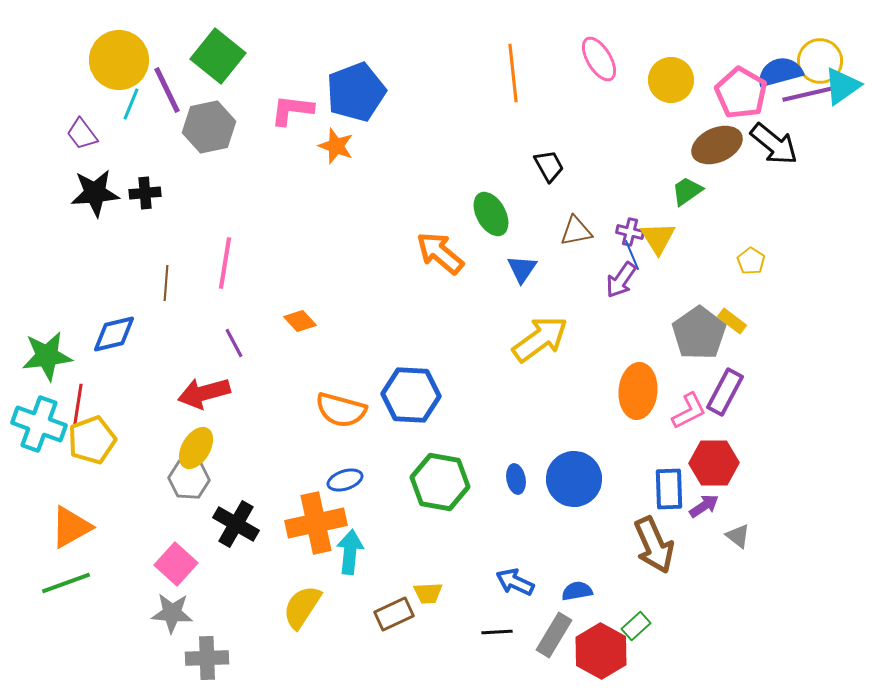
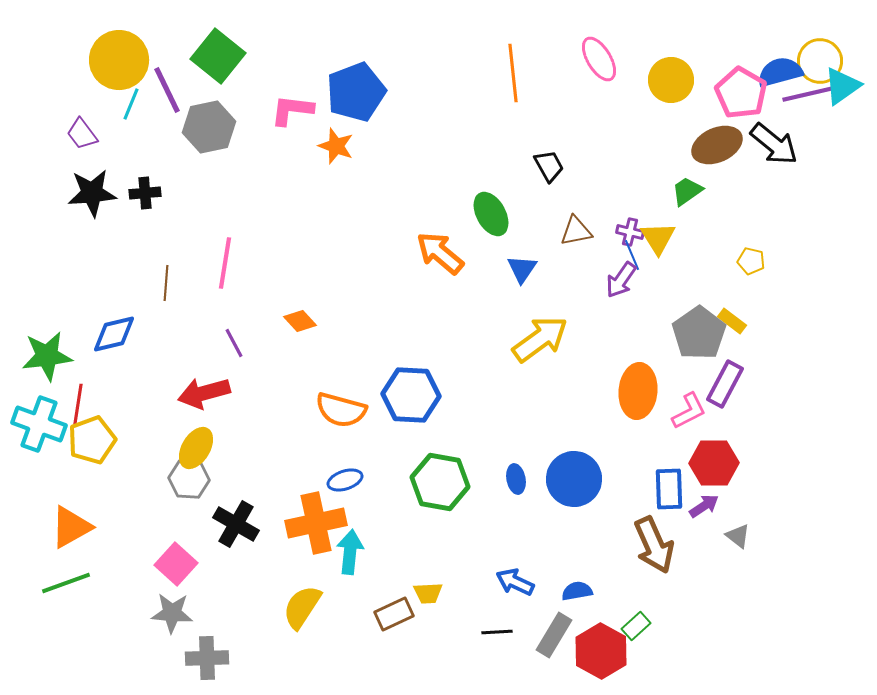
black star at (95, 193): moved 3 px left
yellow pentagon at (751, 261): rotated 20 degrees counterclockwise
purple rectangle at (725, 392): moved 8 px up
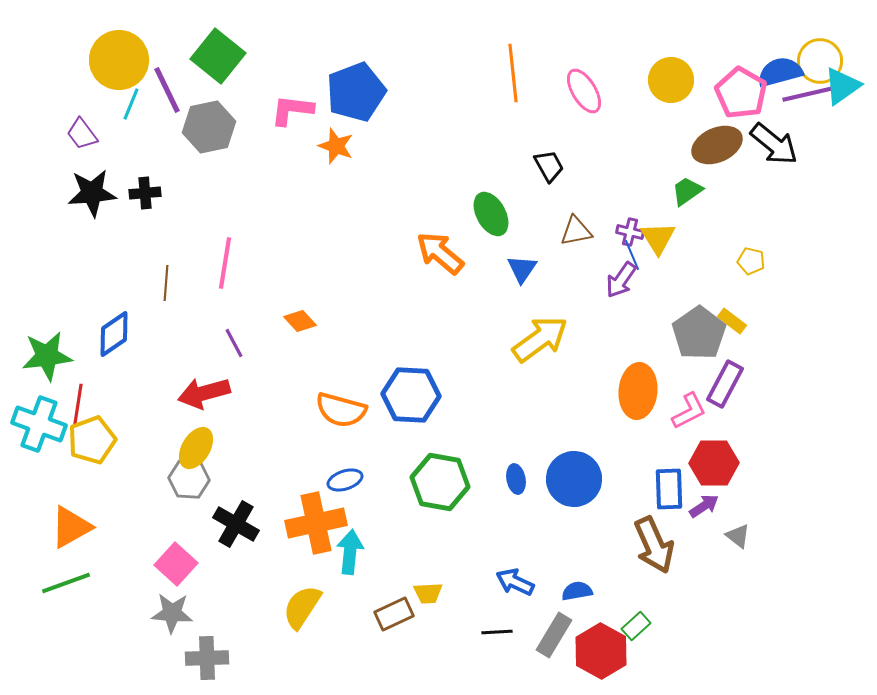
pink ellipse at (599, 59): moved 15 px left, 32 px down
blue diamond at (114, 334): rotated 21 degrees counterclockwise
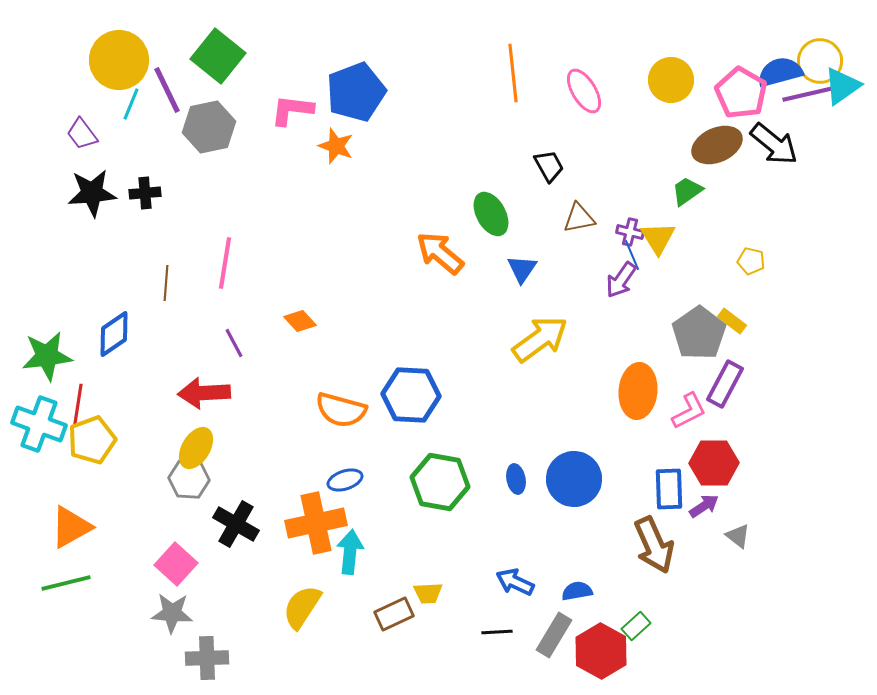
brown triangle at (576, 231): moved 3 px right, 13 px up
red arrow at (204, 393): rotated 12 degrees clockwise
green line at (66, 583): rotated 6 degrees clockwise
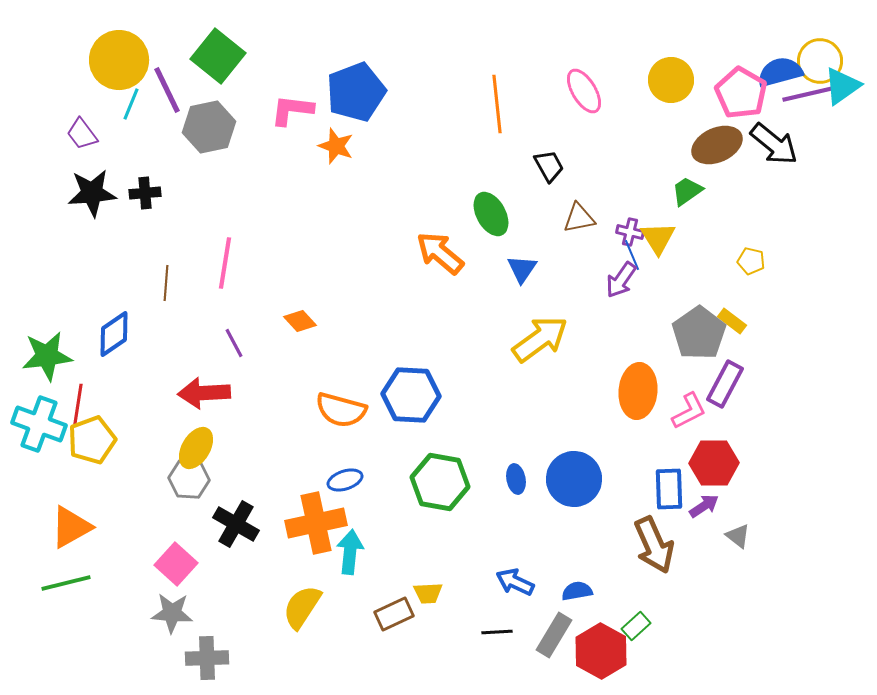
orange line at (513, 73): moved 16 px left, 31 px down
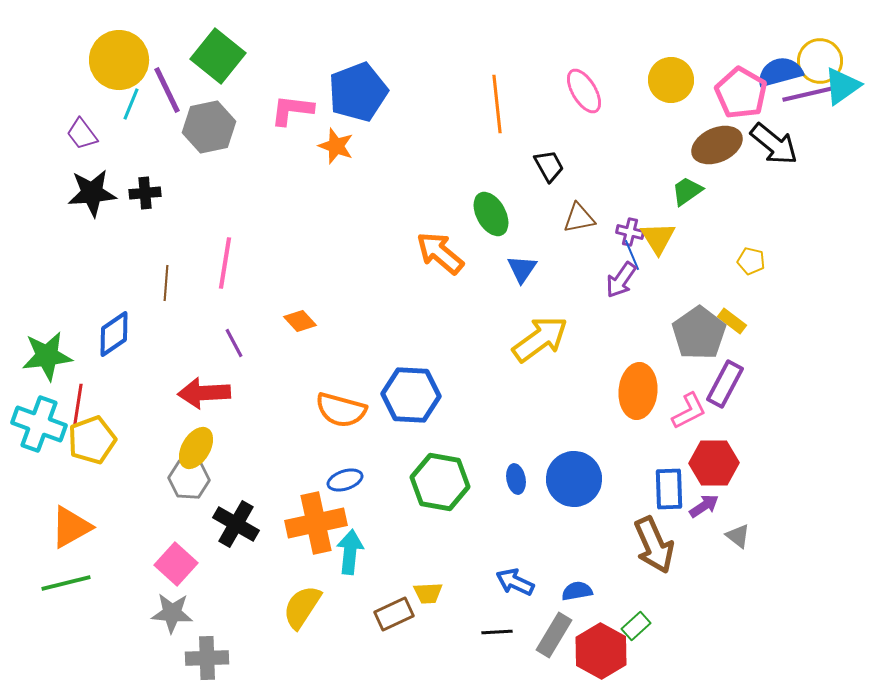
blue pentagon at (356, 92): moved 2 px right
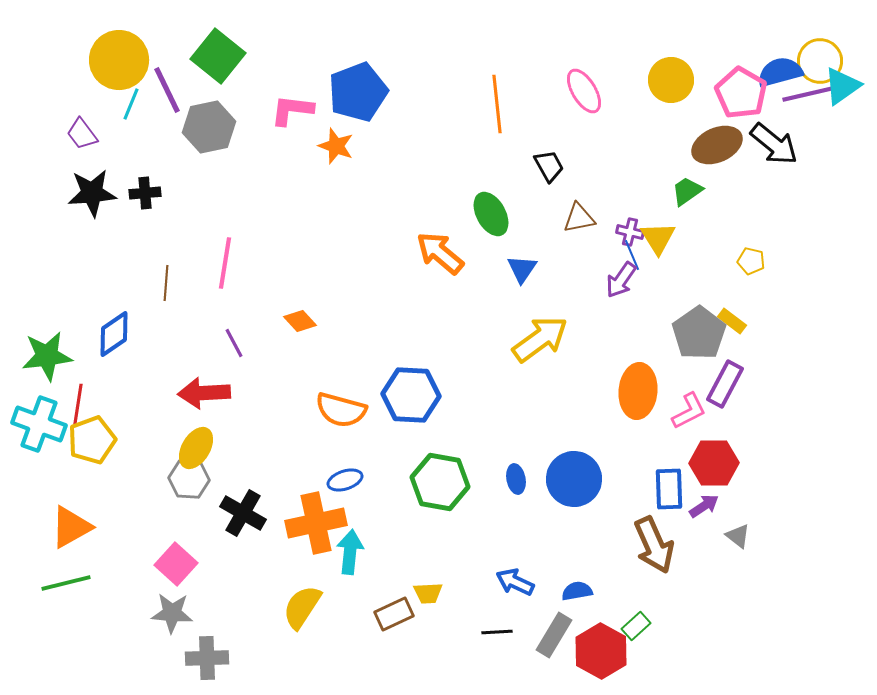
black cross at (236, 524): moved 7 px right, 11 px up
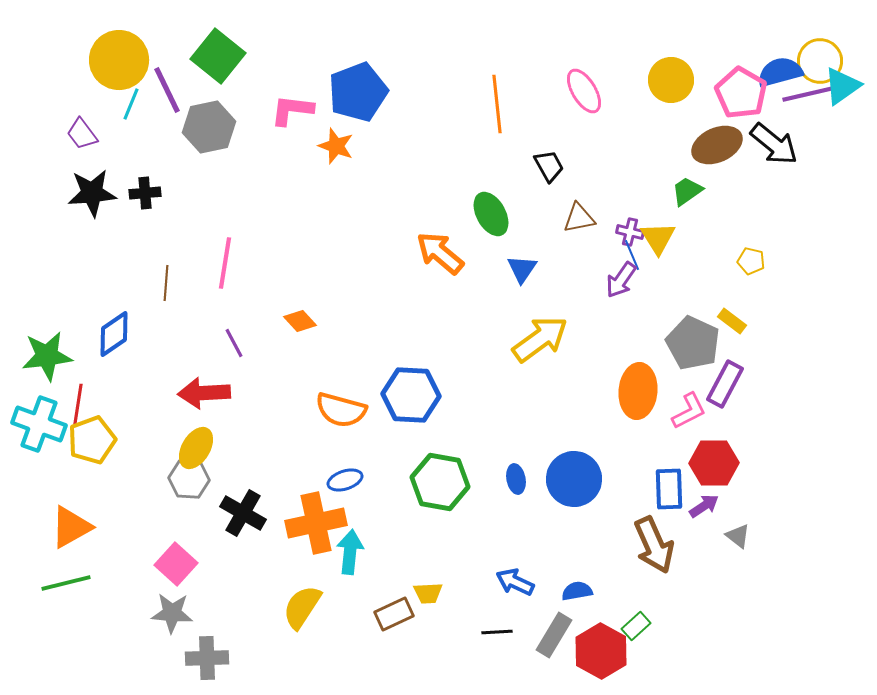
gray pentagon at (699, 333): moved 6 px left, 10 px down; rotated 12 degrees counterclockwise
